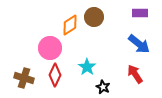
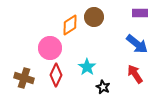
blue arrow: moved 2 px left
red diamond: moved 1 px right
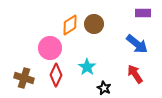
purple rectangle: moved 3 px right
brown circle: moved 7 px down
black star: moved 1 px right, 1 px down
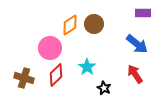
red diamond: rotated 20 degrees clockwise
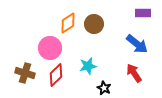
orange diamond: moved 2 px left, 2 px up
cyan star: moved 1 px right, 1 px up; rotated 24 degrees clockwise
red arrow: moved 1 px left, 1 px up
brown cross: moved 1 px right, 5 px up
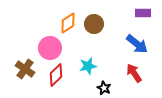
brown cross: moved 4 px up; rotated 18 degrees clockwise
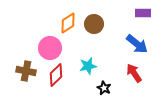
brown cross: moved 1 px right, 2 px down; rotated 24 degrees counterclockwise
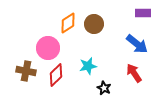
pink circle: moved 2 px left
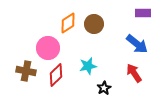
black star: rotated 16 degrees clockwise
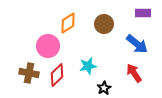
brown circle: moved 10 px right
pink circle: moved 2 px up
brown cross: moved 3 px right, 2 px down
red diamond: moved 1 px right
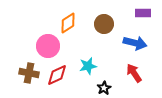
blue arrow: moved 2 px left, 1 px up; rotated 25 degrees counterclockwise
red diamond: rotated 20 degrees clockwise
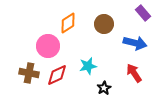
purple rectangle: rotated 49 degrees clockwise
